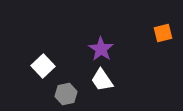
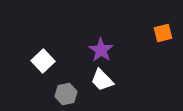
purple star: moved 1 px down
white square: moved 5 px up
white trapezoid: rotated 10 degrees counterclockwise
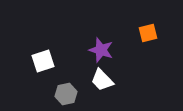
orange square: moved 15 px left
purple star: rotated 15 degrees counterclockwise
white square: rotated 25 degrees clockwise
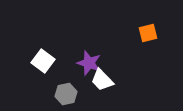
purple star: moved 12 px left, 13 px down
white square: rotated 35 degrees counterclockwise
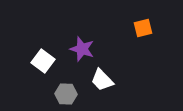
orange square: moved 5 px left, 5 px up
purple star: moved 7 px left, 14 px up
gray hexagon: rotated 15 degrees clockwise
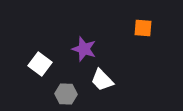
orange square: rotated 18 degrees clockwise
purple star: moved 2 px right
white square: moved 3 px left, 3 px down
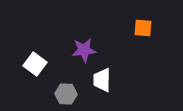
purple star: moved 1 px down; rotated 25 degrees counterclockwise
white square: moved 5 px left
white trapezoid: rotated 45 degrees clockwise
